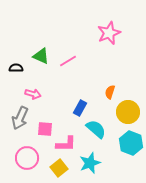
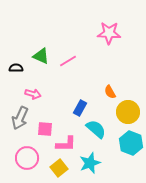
pink star: rotated 25 degrees clockwise
orange semicircle: rotated 48 degrees counterclockwise
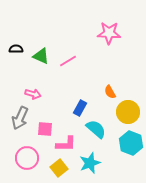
black semicircle: moved 19 px up
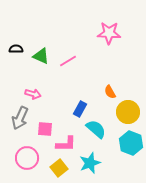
blue rectangle: moved 1 px down
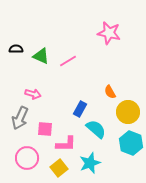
pink star: rotated 10 degrees clockwise
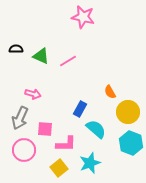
pink star: moved 26 px left, 16 px up
pink circle: moved 3 px left, 8 px up
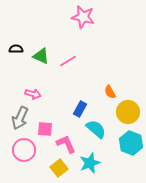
pink L-shape: rotated 115 degrees counterclockwise
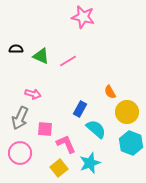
yellow circle: moved 1 px left
pink circle: moved 4 px left, 3 px down
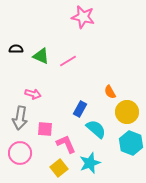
gray arrow: rotated 15 degrees counterclockwise
